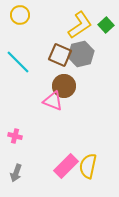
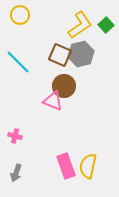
pink rectangle: rotated 65 degrees counterclockwise
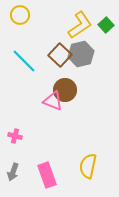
brown square: rotated 20 degrees clockwise
cyan line: moved 6 px right, 1 px up
brown circle: moved 1 px right, 4 px down
pink rectangle: moved 19 px left, 9 px down
gray arrow: moved 3 px left, 1 px up
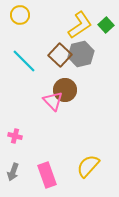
pink triangle: rotated 25 degrees clockwise
yellow semicircle: rotated 30 degrees clockwise
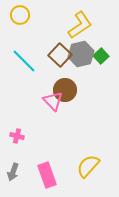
green square: moved 5 px left, 31 px down
pink cross: moved 2 px right
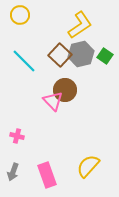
green square: moved 4 px right; rotated 14 degrees counterclockwise
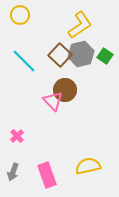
pink cross: rotated 32 degrees clockwise
yellow semicircle: rotated 35 degrees clockwise
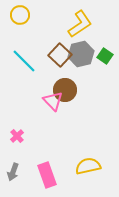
yellow L-shape: moved 1 px up
